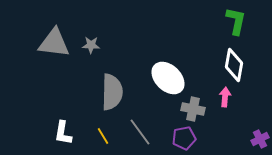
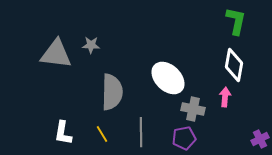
gray triangle: moved 2 px right, 11 px down
gray line: moved 1 px right; rotated 36 degrees clockwise
yellow line: moved 1 px left, 2 px up
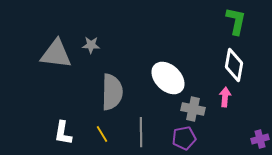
purple cross: rotated 12 degrees clockwise
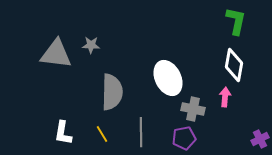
white ellipse: rotated 20 degrees clockwise
purple cross: rotated 12 degrees counterclockwise
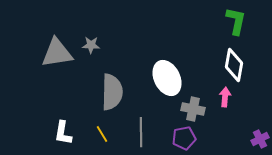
gray triangle: moved 1 px right, 1 px up; rotated 16 degrees counterclockwise
white ellipse: moved 1 px left
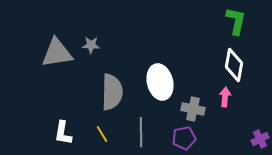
white ellipse: moved 7 px left, 4 px down; rotated 12 degrees clockwise
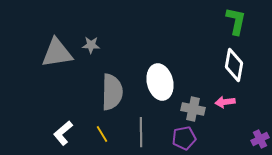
pink arrow: moved 5 px down; rotated 102 degrees counterclockwise
white L-shape: rotated 40 degrees clockwise
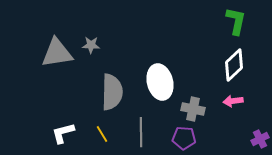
white diamond: rotated 36 degrees clockwise
pink arrow: moved 8 px right, 1 px up
white L-shape: rotated 25 degrees clockwise
purple pentagon: rotated 15 degrees clockwise
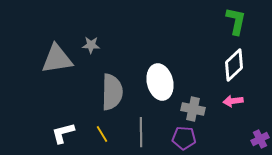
gray triangle: moved 6 px down
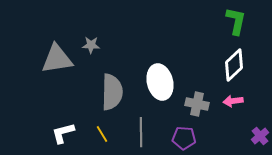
gray cross: moved 4 px right, 5 px up
purple cross: moved 3 px up; rotated 12 degrees counterclockwise
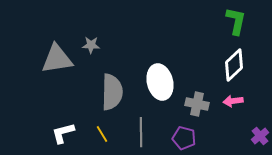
purple pentagon: rotated 10 degrees clockwise
